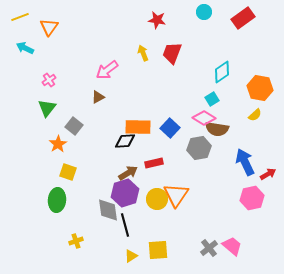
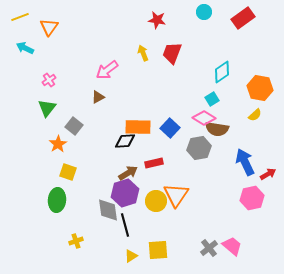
yellow circle at (157, 199): moved 1 px left, 2 px down
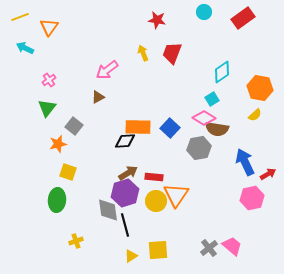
orange star at (58, 144): rotated 18 degrees clockwise
red rectangle at (154, 163): moved 14 px down; rotated 18 degrees clockwise
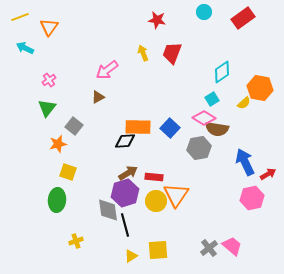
yellow semicircle at (255, 115): moved 11 px left, 12 px up
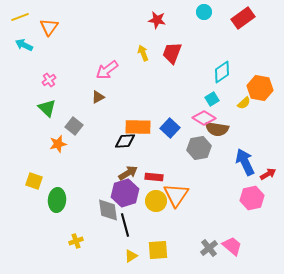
cyan arrow at (25, 48): moved 1 px left, 3 px up
green triangle at (47, 108): rotated 24 degrees counterclockwise
yellow square at (68, 172): moved 34 px left, 9 px down
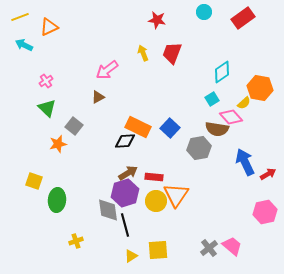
orange triangle at (49, 27): rotated 30 degrees clockwise
pink cross at (49, 80): moved 3 px left, 1 px down
pink diamond at (204, 118): moved 27 px right, 1 px up; rotated 15 degrees clockwise
orange rectangle at (138, 127): rotated 25 degrees clockwise
pink hexagon at (252, 198): moved 13 px right, 14 px down
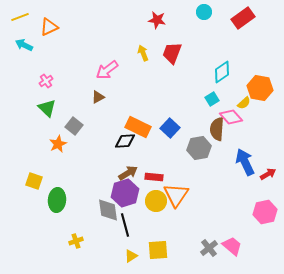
brown semicircle at (217, 129): rotated 85 degrees clockwise
orange star at (58, 144): rotated 12 degrees counterclockwise
